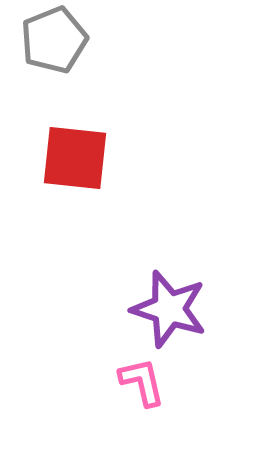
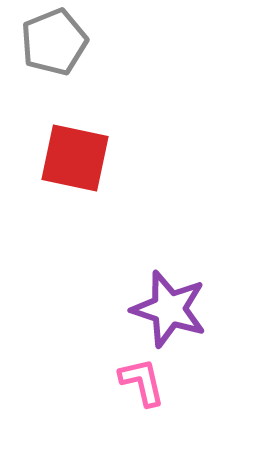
gray pentagon: moved 2 px down
red square: rotated 6 degrees clockwise
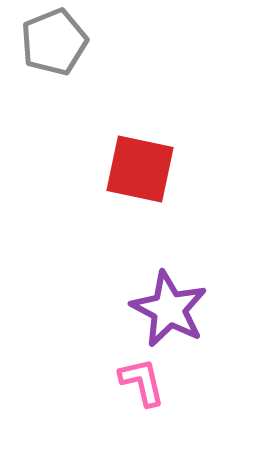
red square: moved 65 px right, 11 px down
purple star: rotated 10 degrees clockwise
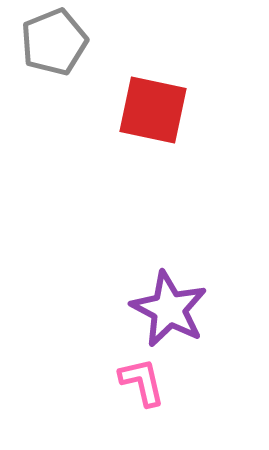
red square: moved 13 px right, 59 px up
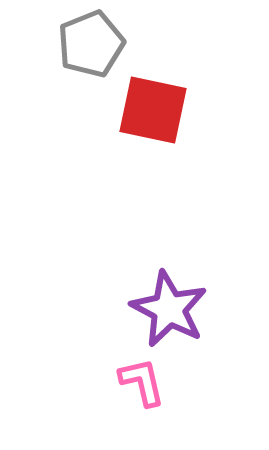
gray pentagon: moved 37 px right, 2 px down
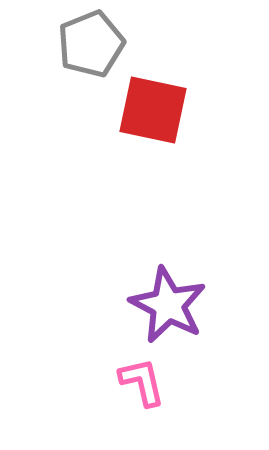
purple star: moved 1 px left, 4 px up
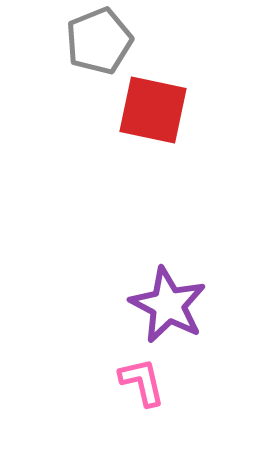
gray pentagon: moved 8 px right, 3 px up
